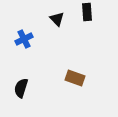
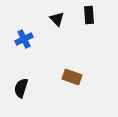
black rectangle: moved 2 px right, 3 px down
brown rectangle: moved 3 px left, 1 px up
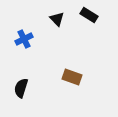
black rectangle: rotated 54 degrees counterclockwise
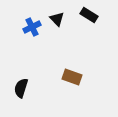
blue cross: moved 8 px right, 12 px up
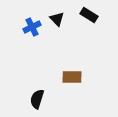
brown rectangle: rotated 18 degrees counterclockwise
black semicircle: moved 16 px right, 11 px down
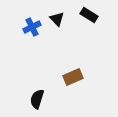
brown rectangle: moved 1 px right; rotated 24 degrees counterclockwise
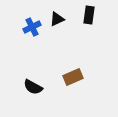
black rectangle: rotated 66 degrees clockwise
black triangle: rotated 49 degrees clockwise
black semicircle: moved 4 px left, 12 px up; rotated 78 degrees counterclockwise
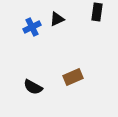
black rectangle: moved 8 px right, 3 px up
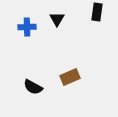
black triangle: rotated 35 degrees counterclockwise
blue cross: moved 5 px left; rotated 24 degrees clockwise
brown rectangle: moved 3 px left
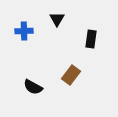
black rectangle: moved 6 px left, 27 px down
blue cross: moved 3 px left, 4 px down
brown rectangle: moved 1 px right, 2 px up; rotated 30 degrees counterclockwise
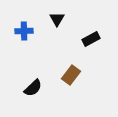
black rectangle: rotated 54 degrees clockwise
black semicircle: moved 1 px down; rotated 72 degrees counterclockwise
